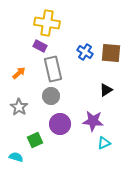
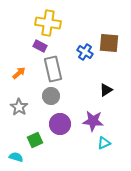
yellow cross: moved 1 px right
brown square: moved 2 px left, 10 px up
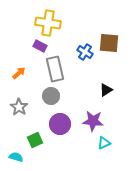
gray rectangle: moved 2 px right
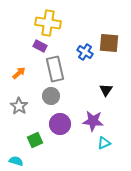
black triangle: rotated 24 degrees counterclockwise
gray star: moved 1 px up
cyan semicircle: moved 4 px down
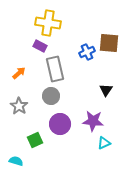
blue cross: moved 2 px right; rotated 35 degrees clockwise
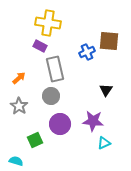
brown square: moved 2 px up
orange arrow: moved 5 px down
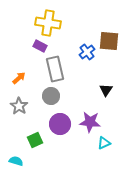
blue cross: rotated 14 degrees counterclockwise
purple star: moved 3 px left, 1 px down
